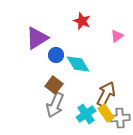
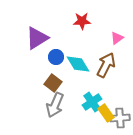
red star: rotated 24 degrees counterclockwise
pink triangle: moved 2 px down
blue circle: moved 2 px down
brown square: moved 1 px left, 2 px up
brown arrow: moved 29 px up
cyan cross: moved 6 px right, 12 px up
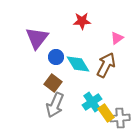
purple triangle: rotated 20 degrees counterclockwise
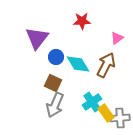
brown square: rotated 12 degrees counterclockwise
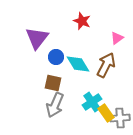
red star: rotated 24 degrees clockwise
brown square: rotated 12 degrees counterclockwise
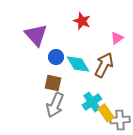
purple triangle: moved 1 px left, 3 px up; rotated 20 degrees counterclockwise
brown arrow: moved 2 px left
gray cross: moved 2 px down
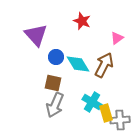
cyan cross: rotated 24 degrees counterclockwise
yellow rectangle: rotated 18 degrees clockwise
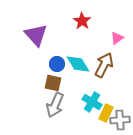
red star: rotated 12 degrees clockwise
blue circle: moved 1 px right, 7 px down
yellow rectangle: rotated 42 degrees clockwise
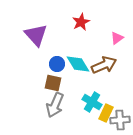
red star: moved 1 px left, 1 px down; rotated 12 degrees clockwise
brown arrow: rotated 40 degrees clockwise
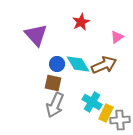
pink triangle: moved 1 px up
